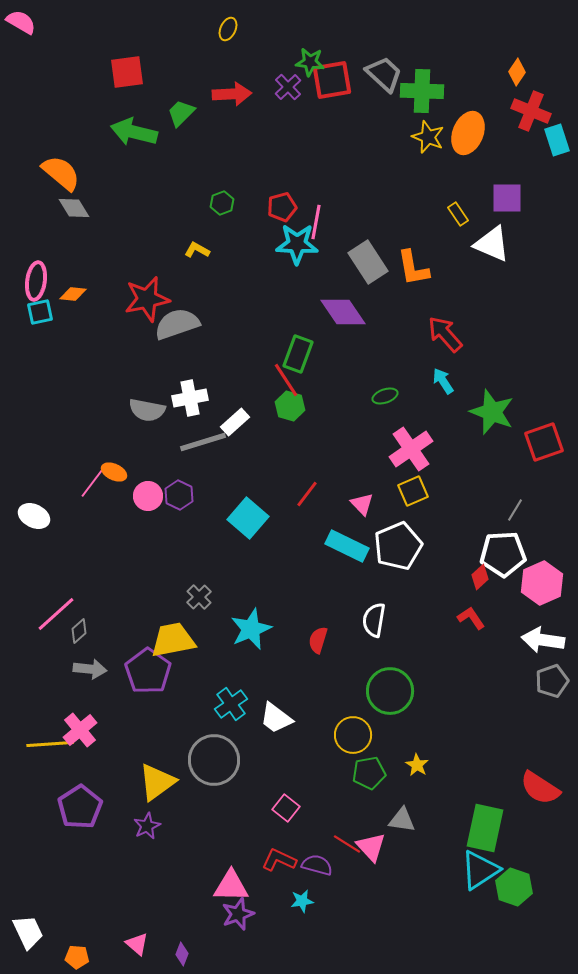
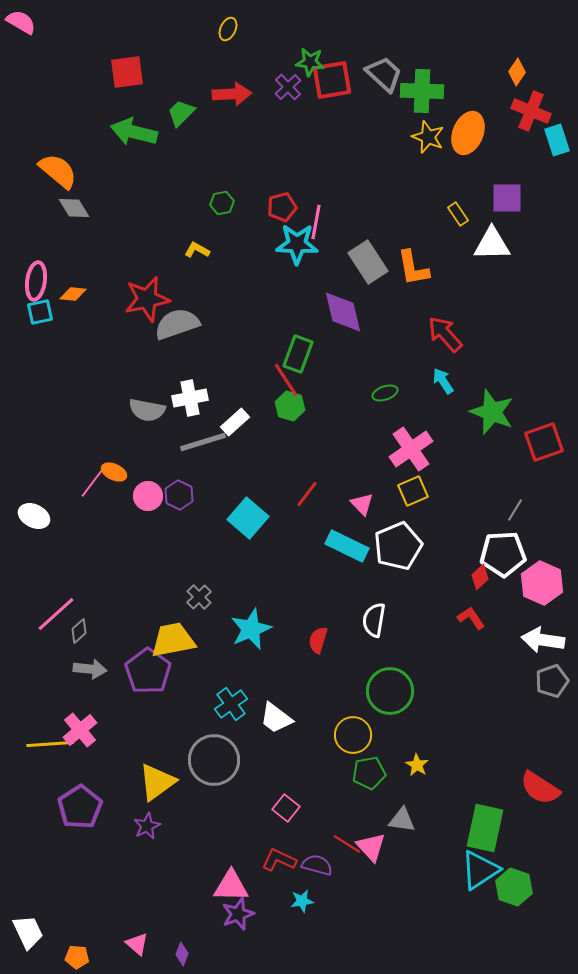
orange semicircle at (61, 173): moved 3 px left, 2 px up
green hexagon at (222, 203): rotated 10 degrees clockwise
white triangle at (492, 244): rotated 24 degrees counterclockwise
purple diamond at (343, 312): rotated 21 degrees clockwise
green ellipse at (385, 396): moved 3 px up
pink hexagon at (542, 583): rotated 12 degrees counterclockwise
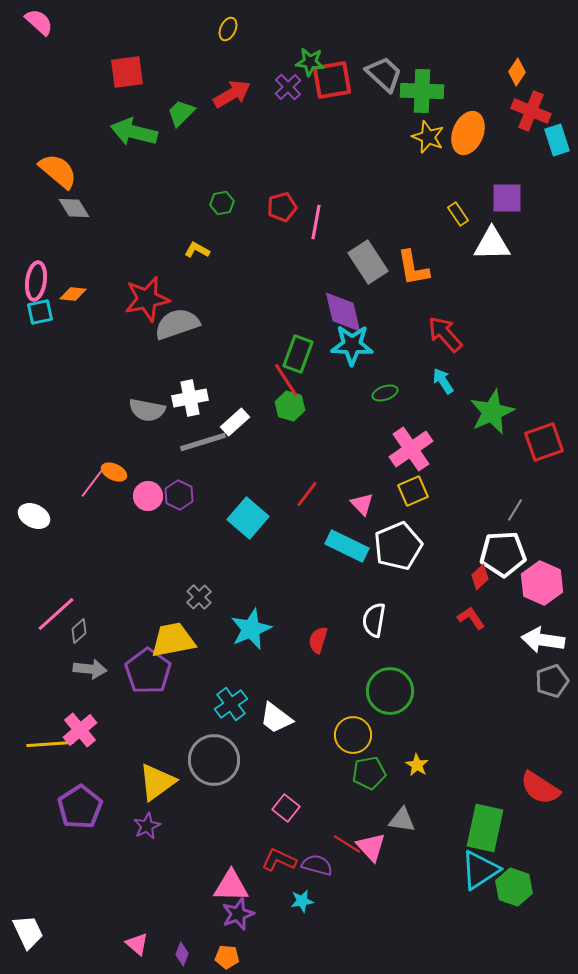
pink semicircle at (21, 22): moved 18 px right; rotated 12 degrees clockwise
red arrow at (232, 94): rotated 27 degrees counterclockwise
cyan star at (297, 244): moved 55 px right, 101 px down
green star at (492, 412): rotated 27 degrees clockwise
orange pentagon at (77, 957): moved 150 px right
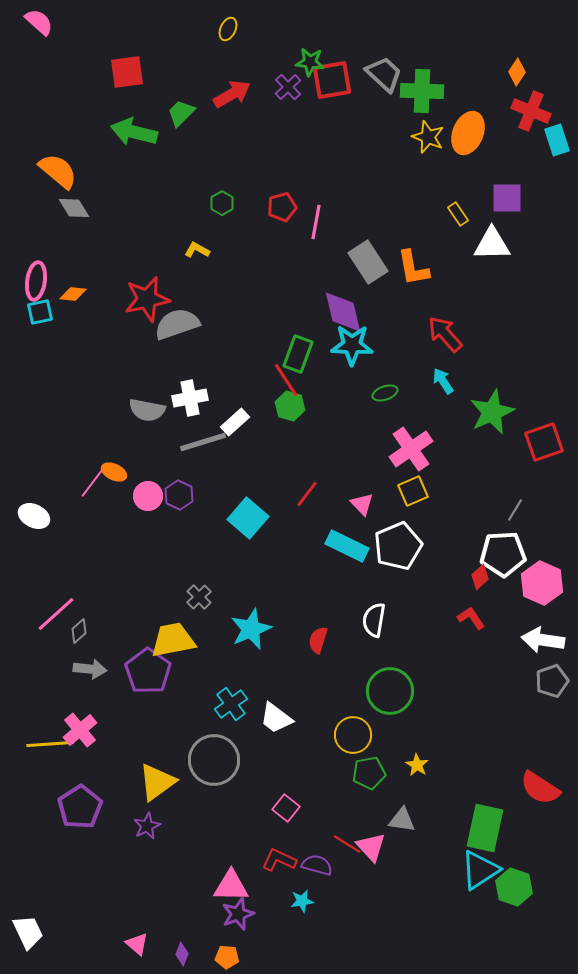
green hexagon at (222, 203): rotated 20 degrees counterclockwise
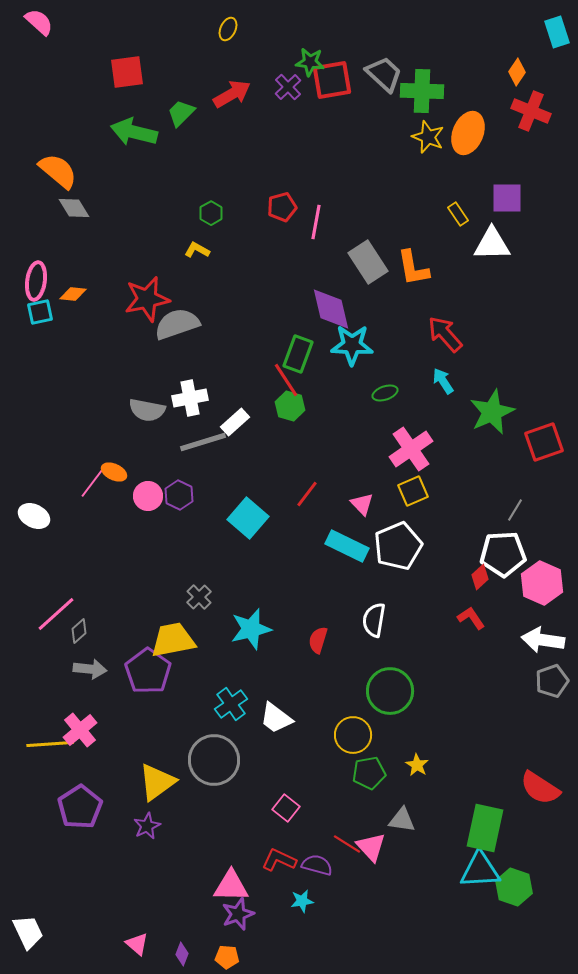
cyan rectangle at (557, 140): moved 108 px up
green hexagon at (222, 203): moved 11 px left, 10 px down
purple diamond at (343, 312): moved 12 px left, 3 px up
cyan star at (251, 629): rotated 9 degrees clockwise
cyan triangle at (480, 870): rotated 30 degrees clockwise
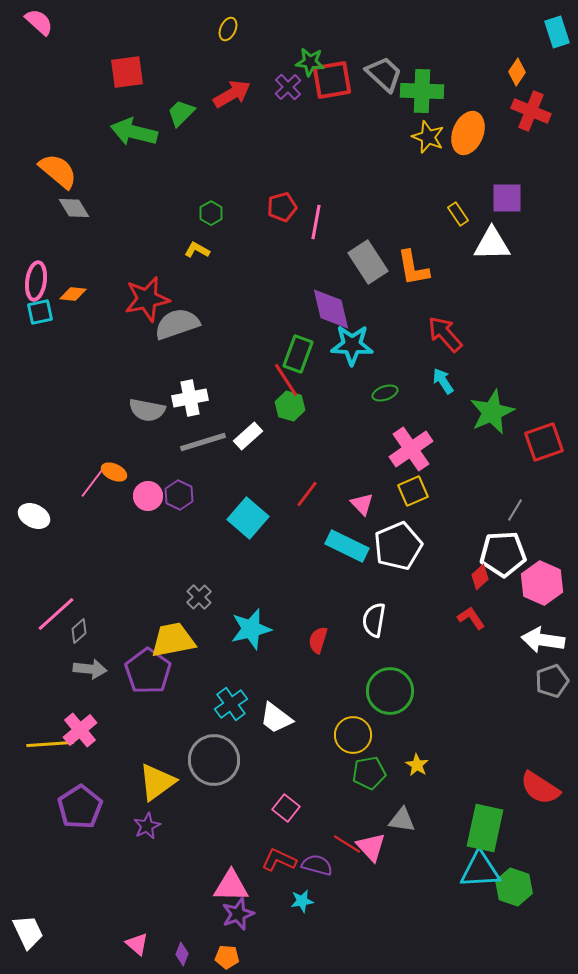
white rectangle at (235, 422): moved 13 px right, 14 px down
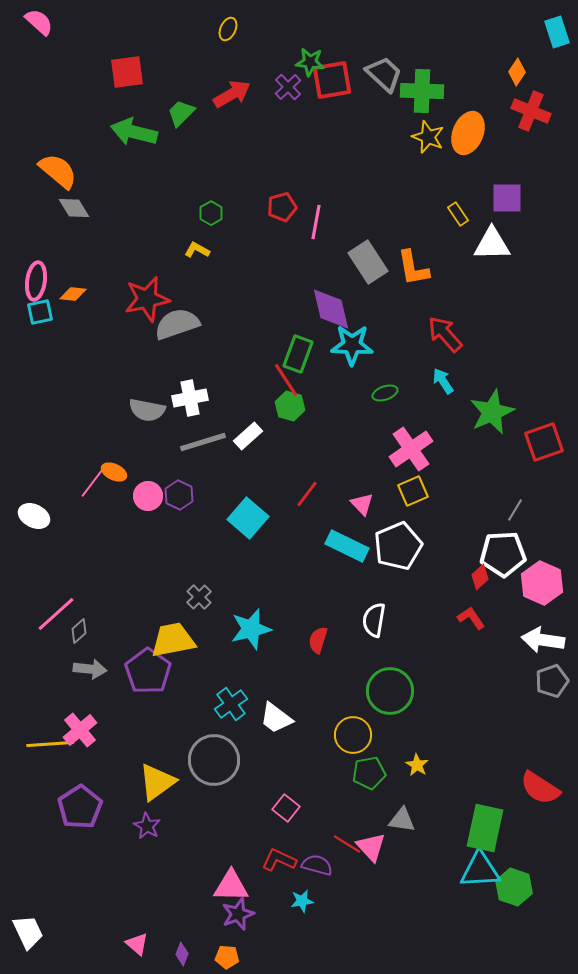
purple star at (147, 826): rotated 16 degrees counterclockwise
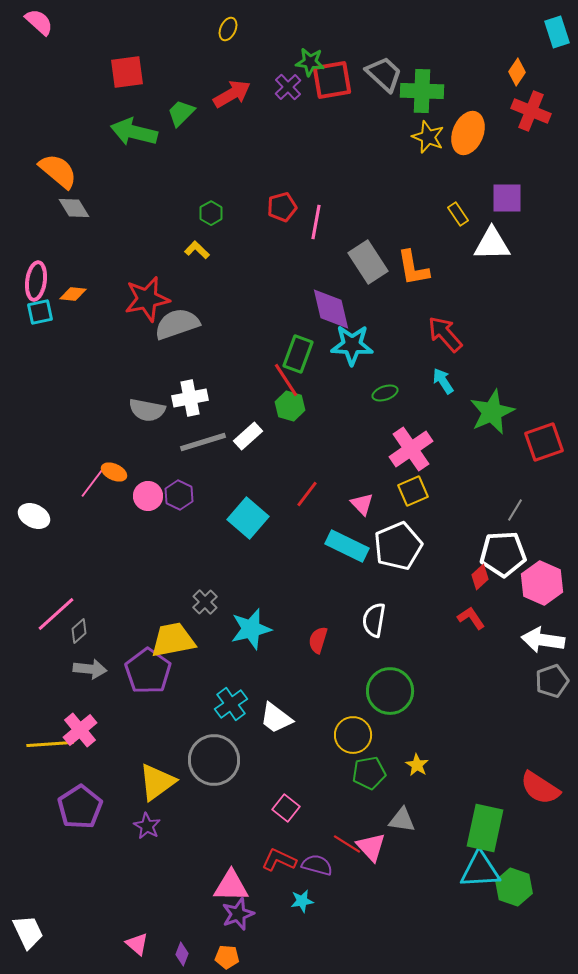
yellow L-shape at (197, 250): rotated 15 degrees clockwise
gray cross at (199, 597): moved 6 px right, 5 px down
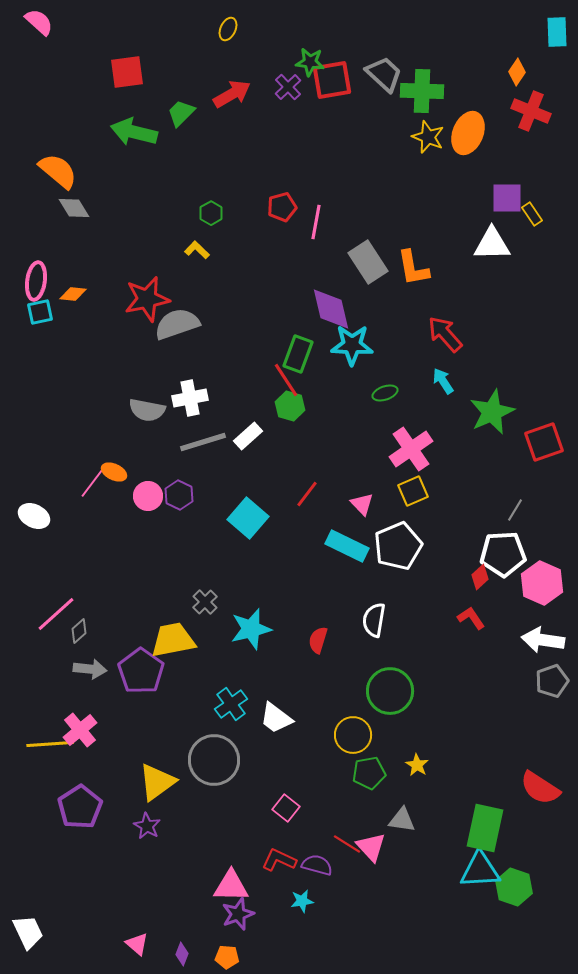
cyan rectangle at (557, 32): rotated 16 degrees clockwise
yellow rectangle at (458, 214): moved 74 px right
purple pentagon at (148, 671): moved 7 px left
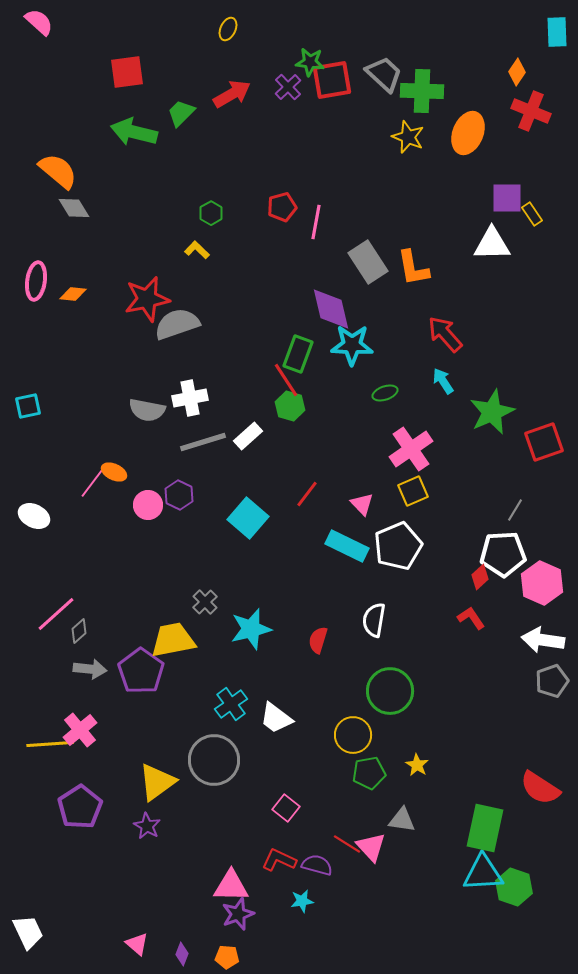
yellow star at (428, 137): moved 20 px left
cyan square at (40, 312): moved 12 px left, 94 px down
pink circle at (148, 496): moved 9 px down
cyan triangle at (480, 870): moved 3 px right, 3 px down
